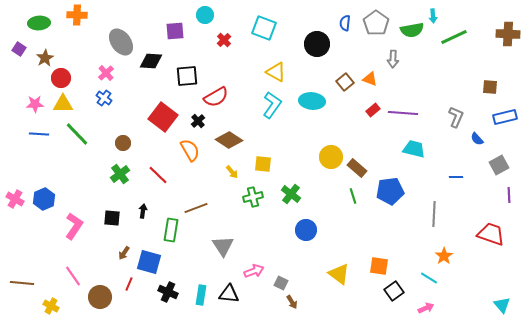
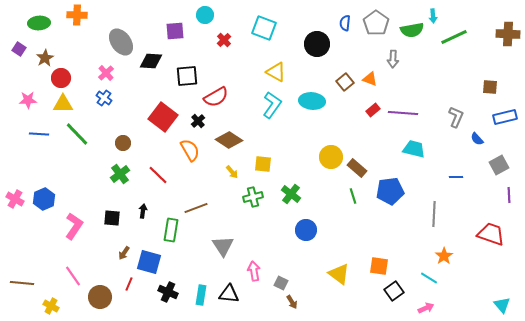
pink star at (35, 104): moved 7 px left, 4 px up
pink arrow at (254, 271): rotated 78 degrees counterclockwise
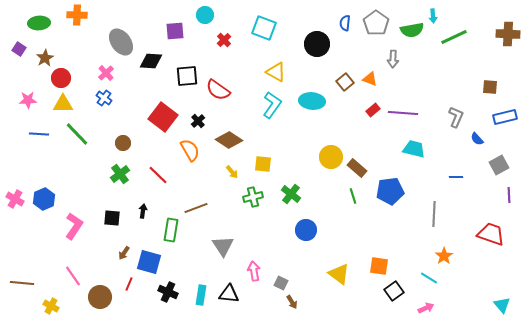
red semicircle at (216, 97): moved 2 px right, 7 px up; rotated 65 degrees clockwise
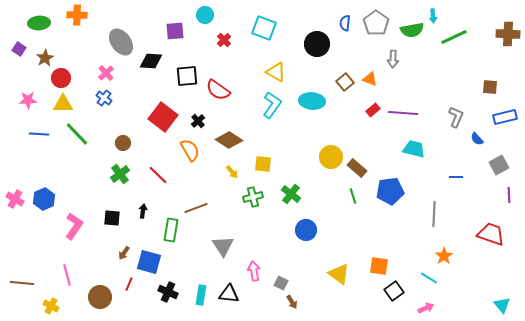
pink line at (73, 276): moved 6 px left, 1 px up; rotated 20 degrees clockwise
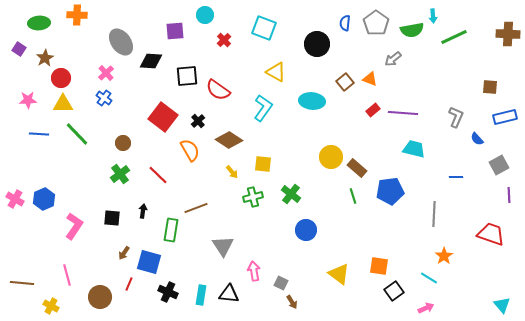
gray arrow at (393, 59): rotated 48 degrees clockwise
cyan L-shape at (272, 105): moved 9 px left, 3 px down
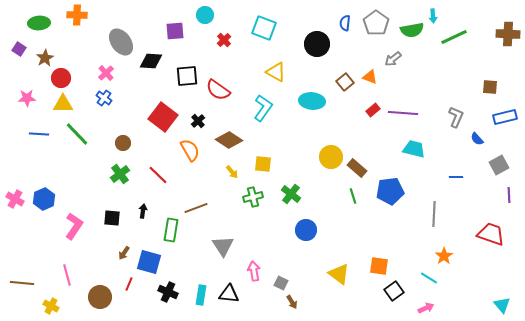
orange triangle at (370, 79): moved 2 px up
pink star at (28, 100): moved 1 px left, 2 px up
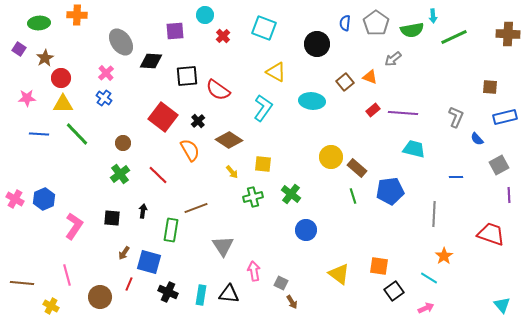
red cross at (224, 40): moved 1 px left, 4 px up
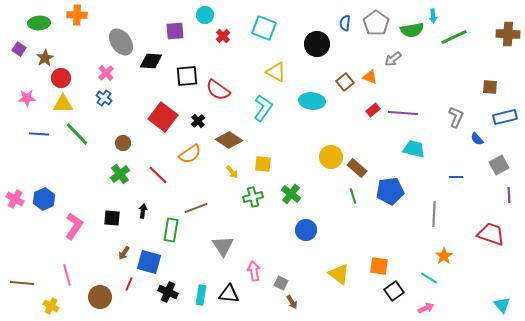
orange semicircle at (190, 150): moved 4 px down; rotated 85 degrees clockwise
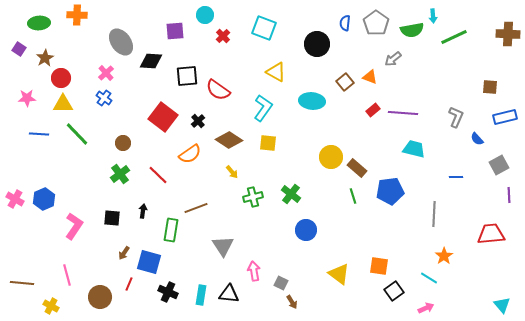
yellow square at (263, 164): moved 5 px right, 21 px up
red trapezoid at (491, 234): rotated 24 degrees counterclockwise
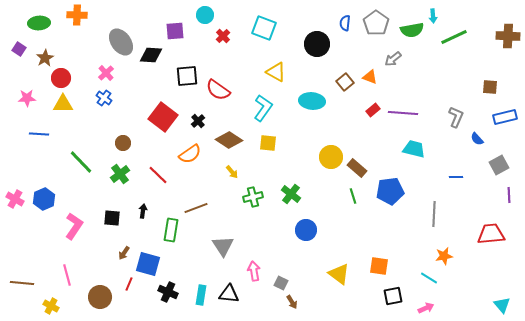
brown cross at (508, 34): moved 2 px down
black diamond at (151, 61): moved 6 px up
green line at (77, 134): moved 4 px right, 28 px down
orange star at (444, 256): rotated 24 degrees clockwise
blue square at (149, 262): moved 1 px left, 2 px down
black square at (394, 291): moved 1 px left, 5 px down; rotated 24 degrees clockwise
